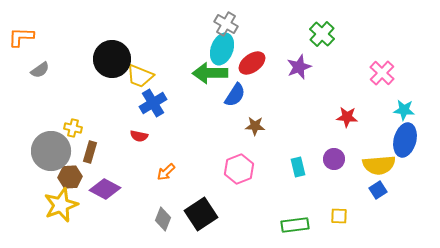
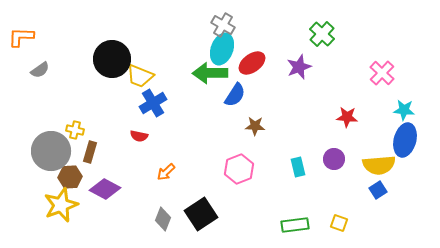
gray cross: moved 3 px left, 1 px down
yellow cross: moved 2 px right, 2 px down
yellow square: moved 7 px down; rotated 18 degrees clockwise
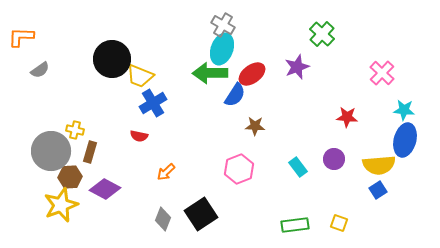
red ellipse: moved 11 px down
purple star: moved 2 px left
cyan rectangle: rotated 24 degrees counterclockwise
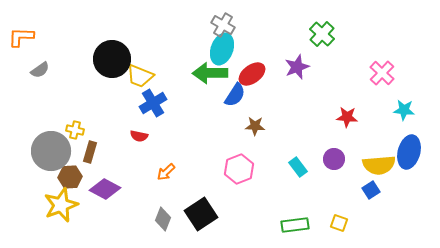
blue ellipse: moved 4 px right, 12 px down
blue square: moved 7 px left
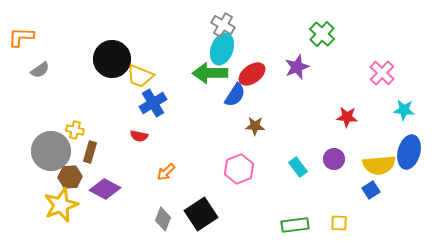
yellow square: rotated 18 degrees counterclockwise
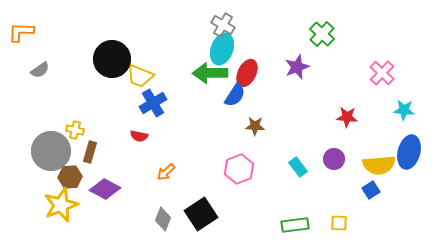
orange L-shape: moved 5 px up
red ellipse: moved 5 px left, 1 px up; rotated 28 degrees counterclockwise
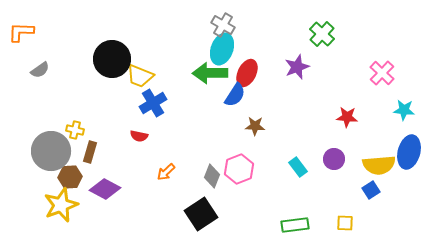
gray diamond: moved 49 px right, 43 px up
yellow square: moved 6 px right
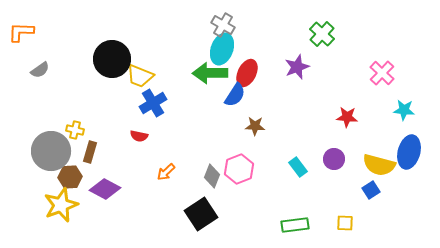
yellow semicircle: rotated 20 degrees clockwise
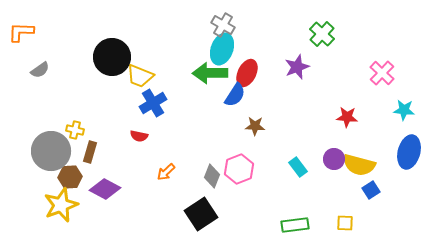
black circle: moved 2 px up
yellow semicircle: moved 20 px left
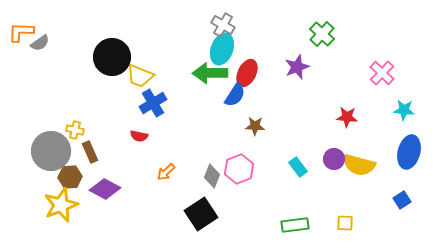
gray semicircle: moved 27 px up
brown rectangle: rotated 40 degrees counterclockwise
blue square: moved 31 px right, 10 px down
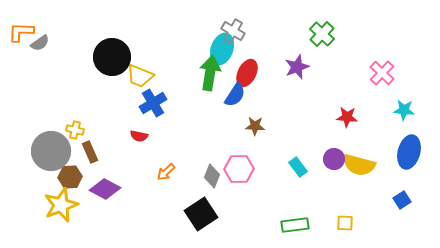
gray cross: moved 10 px right, 6 px down
green arrow: rotated 100 degrees clockwise
pink hexagon: rotated 20 degrees clockwise
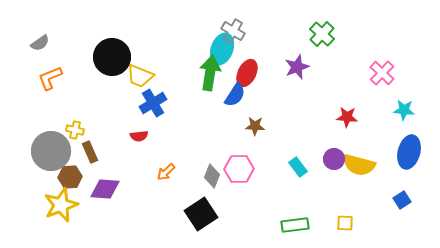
orange L-shape: moved 29 px right, 46 px down; rotated 24 degrees counterclockwise
red semicircle: rotated 18 degrees counterclockwise
purple diamond: rotated 24 degrees counterclockwise
